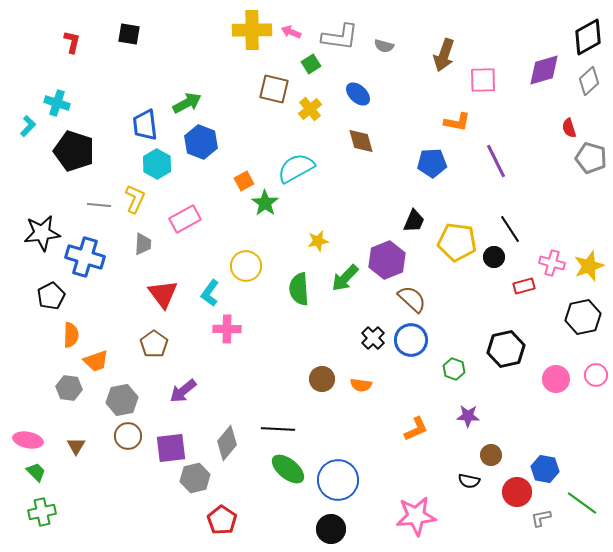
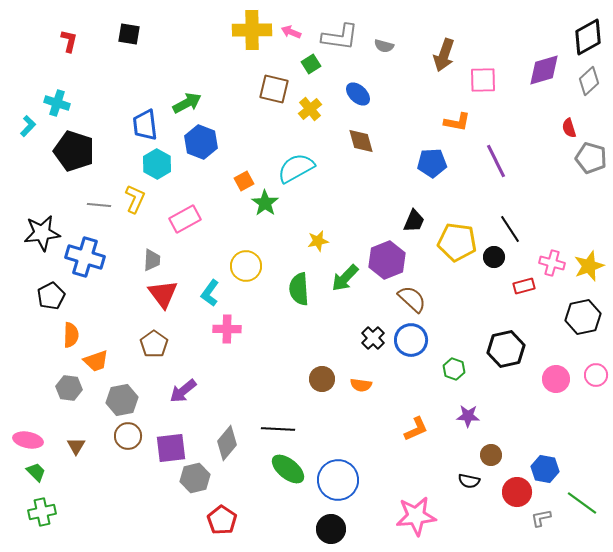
red L-shape at (72, 42): moved 3 px left, 1 px up
gray trapezoid at (143, 244): moved 9 px right, 16 px down
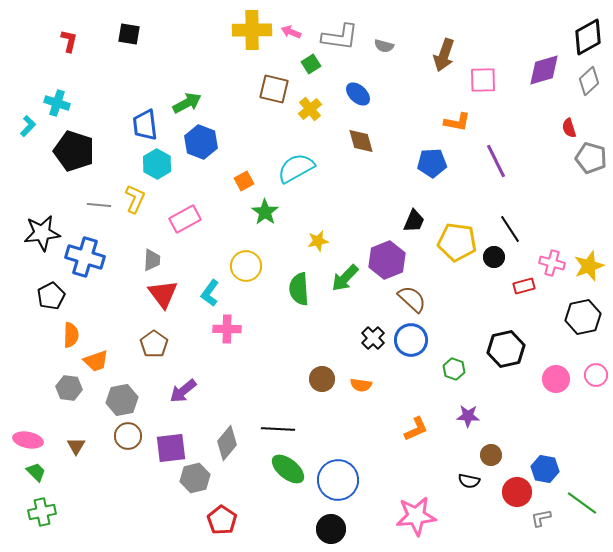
green star at (265, 203): moved 9 px down
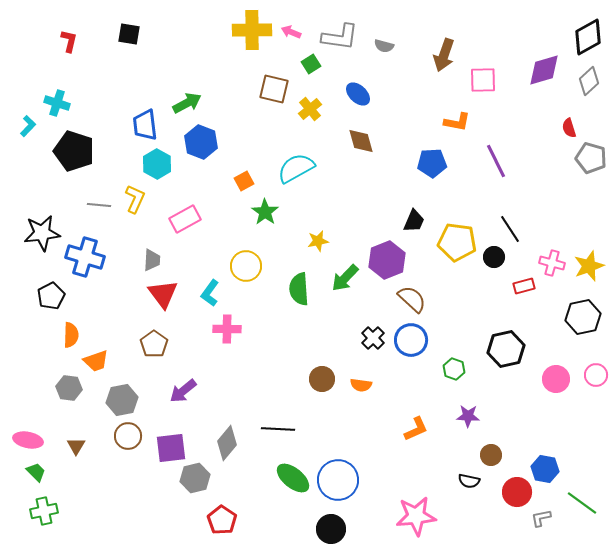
green ellipse at (288, 469): moved 5 px right, 9 px down
green cross at (42, 512): moved 2 px right, 1 px up
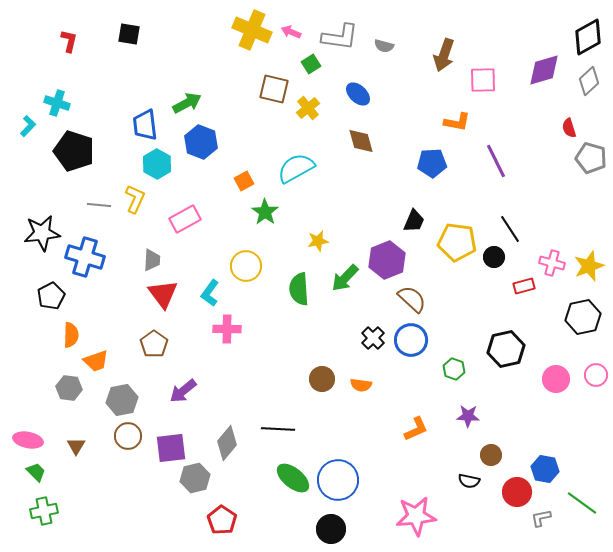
yellow cross at (252, 30): rotated 24 degrees clockwise
yellow cross at (310, 109): moved 2 px left, 1 px up
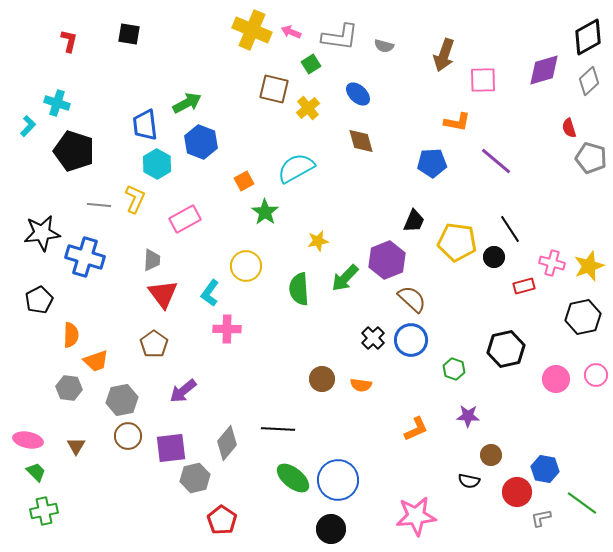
purple line at (496, 161): rotated 24 degrees counterclockwise
black pentagon at (51, 296): moved 12 px left, 4 px down
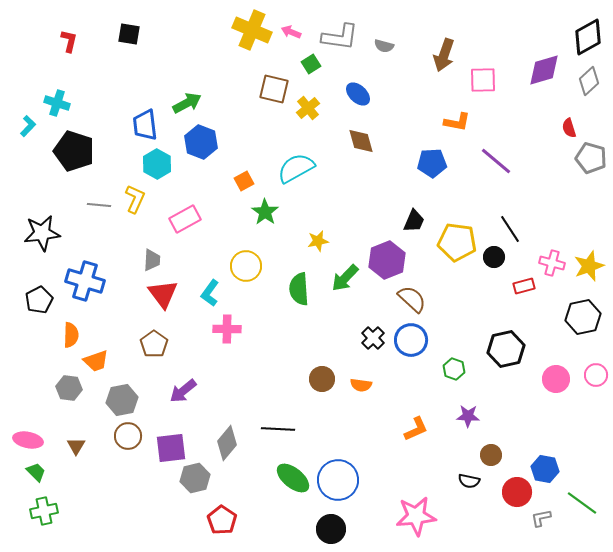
blue cross at (85, 257): moved 24 px down
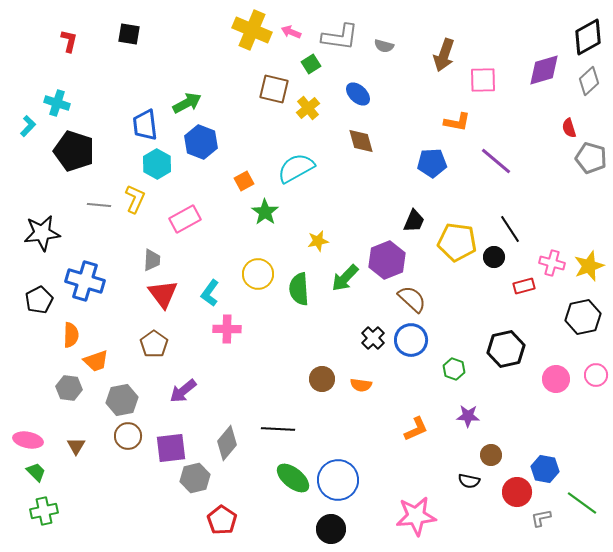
yellow circle at (246, 266): moved 12 px right, 8 px down
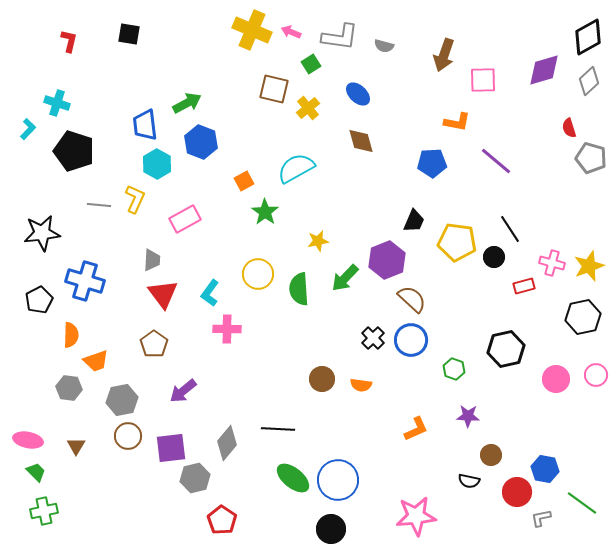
cyan L-shape at (28, 126): moved 3 px down
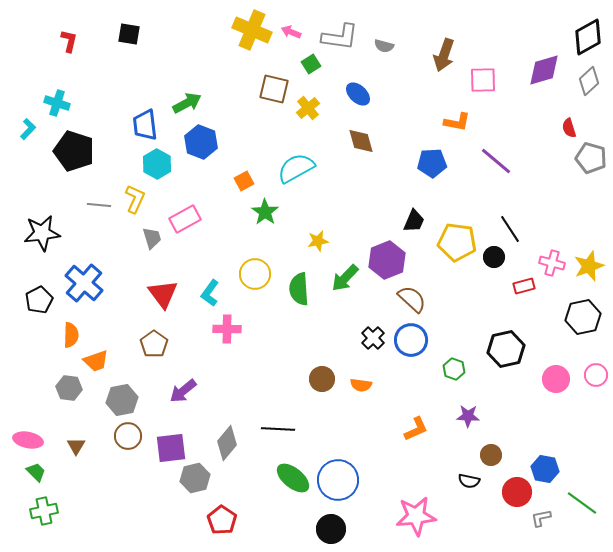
gray trapezoid at (152, 260): moved 22 px up; rotated 20 degrees counterclockwise
yellow circle at (258, 274): moved 3 px left
blue cross at (85, 281): moved 1 px left, 2 px down; rotated 24 degrees clockwise
